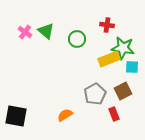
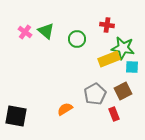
orange semicircle: moved 6 px up
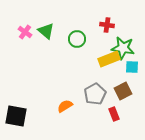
orange semicircle: moved 3 px up
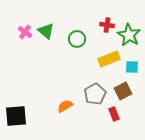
green star: moved 6 px right, 13 px up; rotated 20 degrees clockwise
black square: rotated 15 degrees counterclockwise
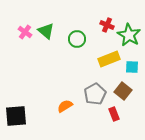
red cross: rotated 16 degrees clockwise
brown square: rotated 24 degrees counterclockwise
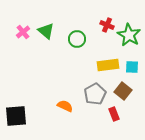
pink cross: moved 2 px left; rotated 16 degrees clockwise
yellow rectangle: moved 1 px left, 6 px down; rotated 15 degrees clockwise
orange semicircle: rotated 56 degrees clockwise
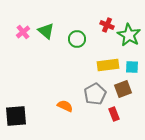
brown square: moved 2 px up; rotated 30 degrees clockwise
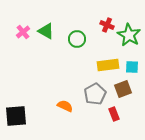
green triangle: rotated 12 degrees counterclockwise
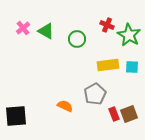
pink cross: moved 4 px up
brown square: moved 6 px right, 25 px down
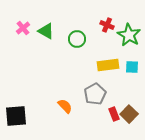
orange semicircle: rotated 21 degrees clockwise
brown square: rotated 24 degrees counterclockwise
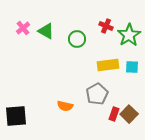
red cross: moved 1 px left, 1 px down
green star: rotated 10 degrees clockwise
gray pentagon: moved 2 px right
orange semicircle: rotated 147 degrees clockwise
red rectangle: rotated 40 degrees clockwise
